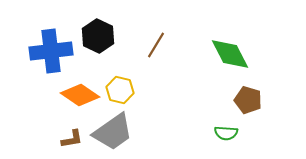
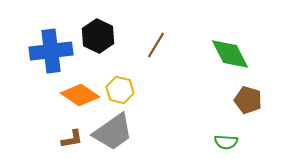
green semicircle: moved 9 px down
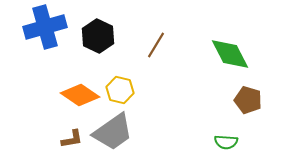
blue cross: moved 6 px left, 24 px up; rotated 9 degrees counterclockwise
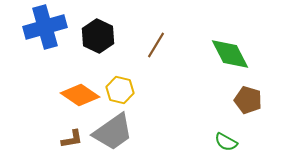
green semicircle: rotated 25 degrees clockwise
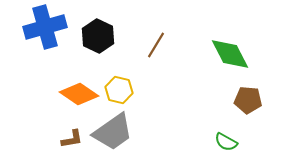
yellow hexagon: moved 1 px left
orange diamond: moved 1 px left, 1 px up
brown pentagon: rotated 12 degrees counterclockwise
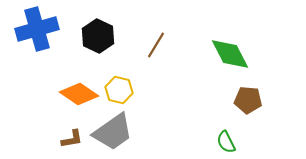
blue cross: moved 8 px left, 2 px down
green semicircle: rotated 35 degrees clockwise
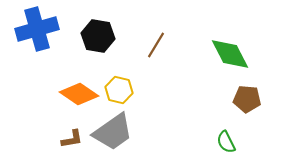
black hexagon: rotated 16 degrees counterclockwise
brown pentagon: moved 1 px left, 1 px up
